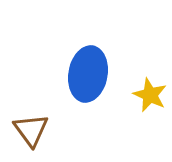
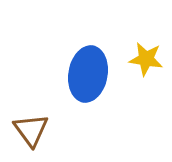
yellow star: moved 4 px left, 36 px up; rotated 16 degrees counterclockwise
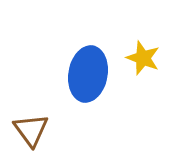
yellow star: moved 3 px left, 1 px up; rotated 12 degrees clockwise
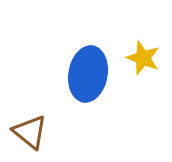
brown triangle: moved 1 px left, 2 px down; rotated 15 degrees counterclockwise
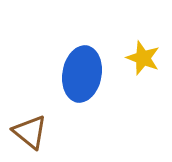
blue ellipse: moved 6 px left
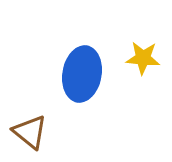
yellow star: rotated 16 degrees counterclockwise
